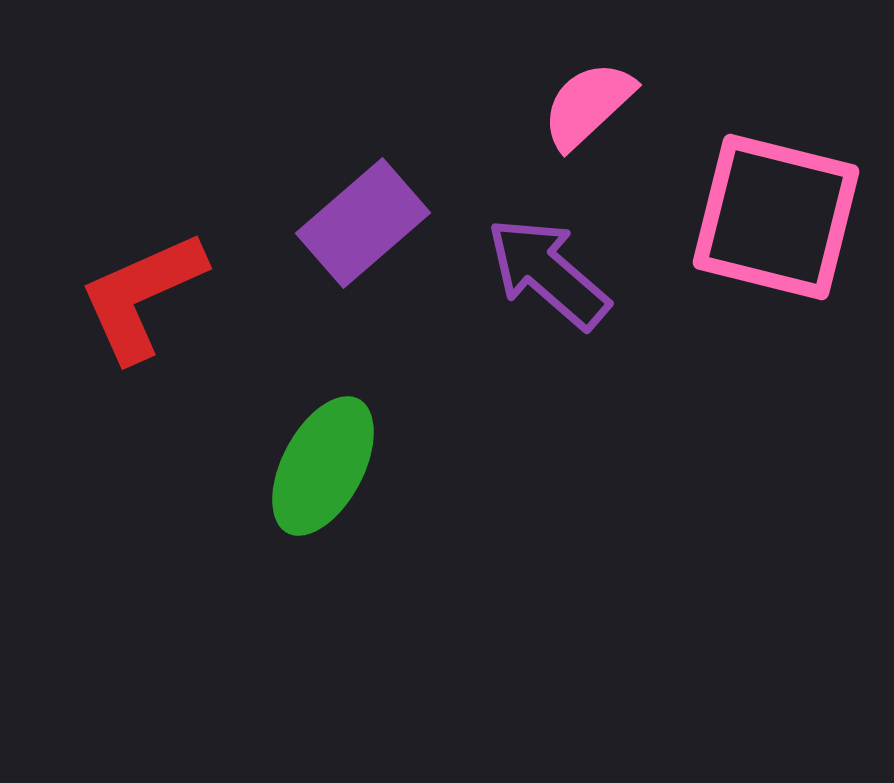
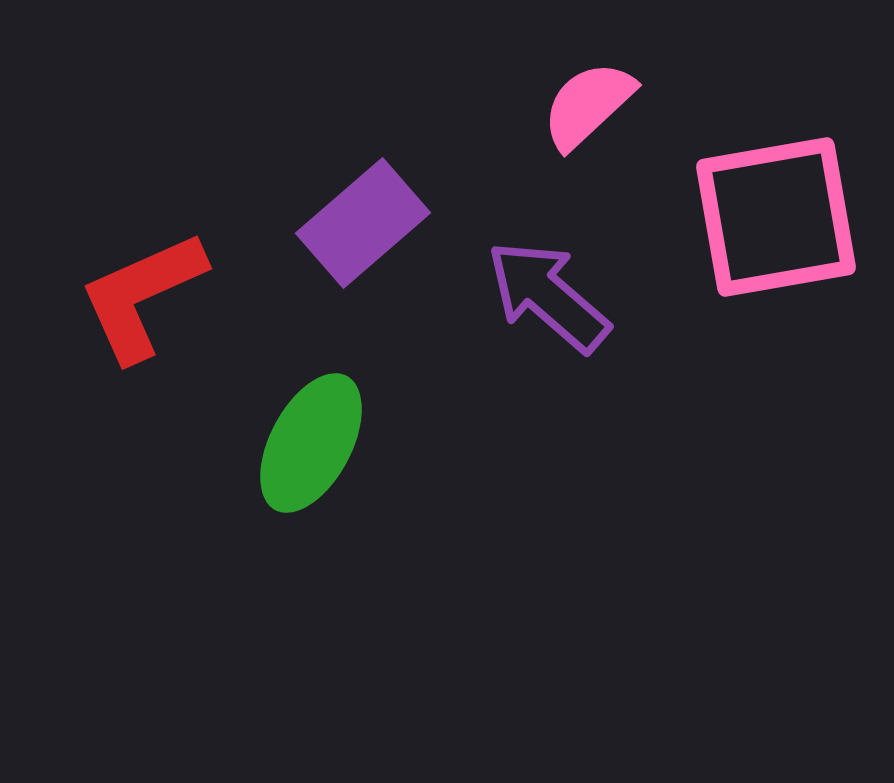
pink square: rotated 24 degrees counterclockwise
purple arrow: moved 23 px down
green ellipse: moved 12 px left, 23 px up
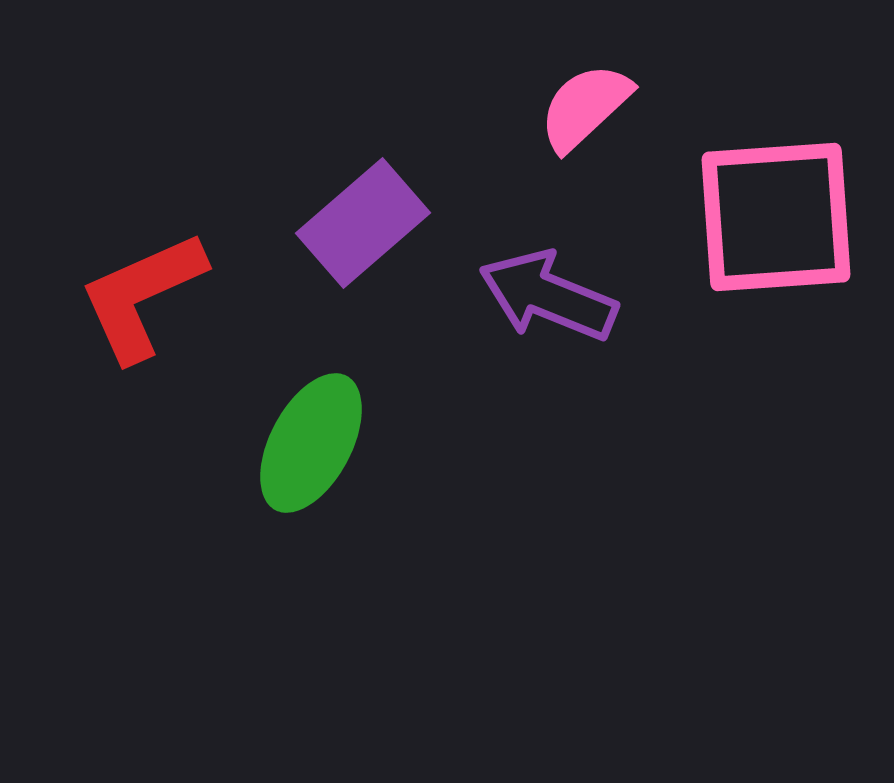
pink semicircle: moved 3 px left, 2 px down
pink square: rotated 6 degrees clockwise
purple arrow: rotated 19 degrees counterclockwise
